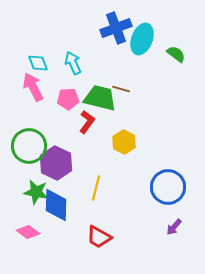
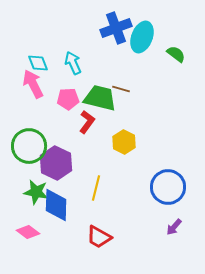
cyan ellipse: moved 2 px up
pink arrow: moved 3 px up
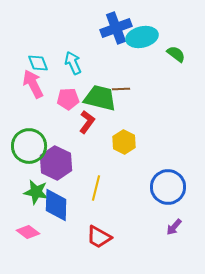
cyan ellipse: rotated 56 degrees clockwise
brown line: rotated 18 degrees counterclockwise
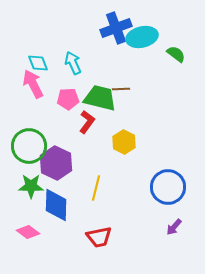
green star: moved 5 px left, 6 px up; rotated 10 degrees counterclockwise
red trapezoid: rotated 40 degrees counterclockwise
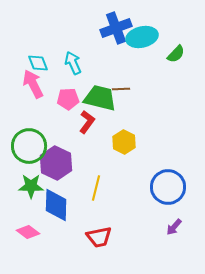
green semicircle: rotated 96 degrees clockwise
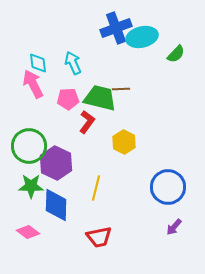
cyan diamond: rotated 15 degrees clockwise
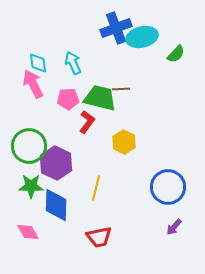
pink diamond: rotated 25 degrees clockwise
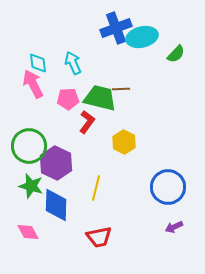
green star: rotated 15 degrees clockwise
purple arrow: rotated 24 degrees clockwise
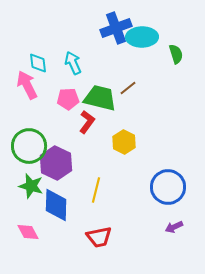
cyan ellipse: rotated 12 degrees clockwise
green semicircle: rotated 60 degrees counterclockwise
pink arrow: moved 6 px left, 1 px down
brown line: moved 7 px right, 1 px up; rotated 36 degrees counterclockwise
yellow line: moved 2 px down
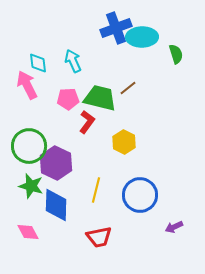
cyan arrow: moved 2 px up
blue circle: moved 28 px left, 8 px down
